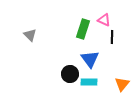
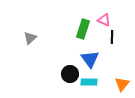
gray triangle: moved 3 px down; rotated 32 degrees clockwise
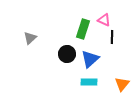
blue triangle: rotated 24 degrees clockwise
black circle: moved 3 px left, 20 px up
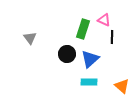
gray triangle: rotated 24 degrees counterclockwise
orange triangle: moved 2 px down; rotated 28 degrees counterclockwise
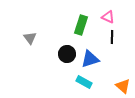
pink triangle: moved 4 px right, 3 px up
green rectangle: moved 2 px left, 4 px up
blue triangle: rotated 24 degrees clockwise
cyan rectangle: moved 5 px left; rotated 28 degrees clockwise
orange triangle: moved 1 px right
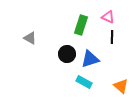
gray triangle: rotated 24 degrees counterclockwise
orange triangle: moved 2 px left
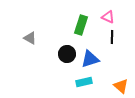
cyan rectangle: rotated 42 degrees counterclockwise
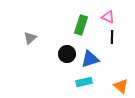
gray triangle: rotated 48 degrees clockwise
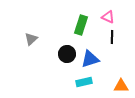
gray triangle: moved 1 px right, 1 px down
orange triangle: rotated 42 degrees counterclockwise
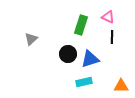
black circle: moved 1 px right
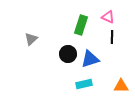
cyan rectangle: moved 2 px down
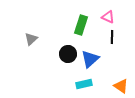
blue triangle: rotated 24 degrees counterclockwise
orange triangle: rotated 35 degrees clockwise
